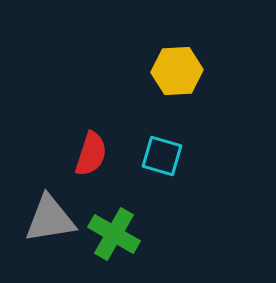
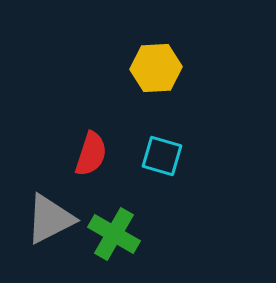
yellow hexagon: moved 21 px left, 3 px up
gray triangle: rotated 18 degrees counterclockwise
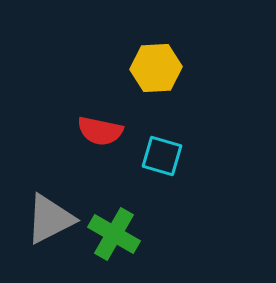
red semicircle: moved 9 px right, 23 px up; rotated 84 degrees clockwise
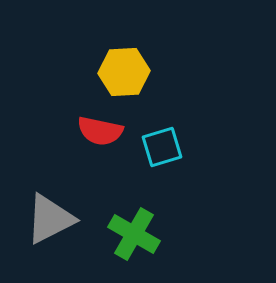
yellow hexagon: moved 32 px left, 4 px down
cyan square: moved 9 px up; rotated 33 degrees counterclockwise
green cross: moved 20 px right
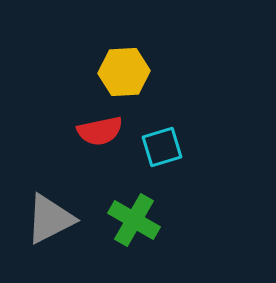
red semicircle: rotated 24 degrees counterclockwise
green cross: moved 14 px up
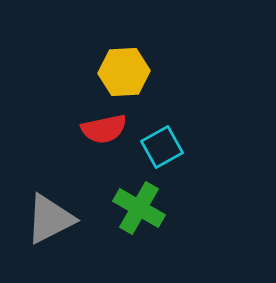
red semicircle: moved 4 px right, 2 px up
cyan square: rotated 12 degrees counterclockwise
green cross: moved 5 px right, 12 px up
